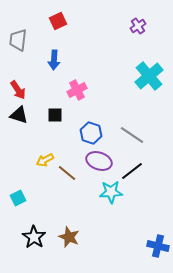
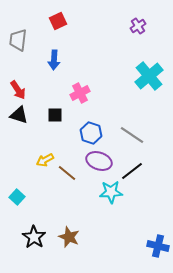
pink cross: moved 3 px right, 3 px down
cyan square: moved 1 px left, 1 px up; rotated 21 degrees counterclockwise
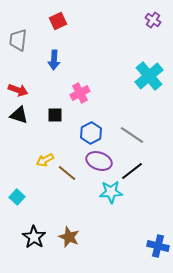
purple cross: moved 15 px right, 6 px up; rotated 21 degrees counterclockwise
red arrow: rotated 36 degrees counterclockwise
blue hexagon: rotated 15 degrees clockwise
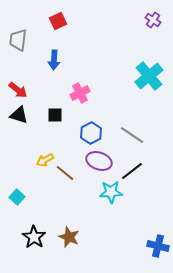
red arrow: rotated 18 degrees clockwise
brown line: moved 2 px left
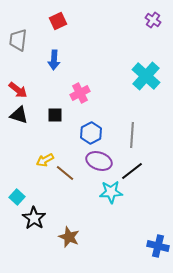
cyan cross: moved 3 px left; rotated 8 degrees counterclockwise
gray line: rotated 60 degrees clockwise
black star: moved 19 px up
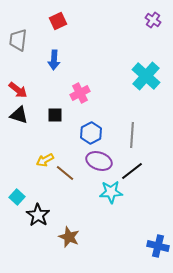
black star: moved 4 px right, 3 px up
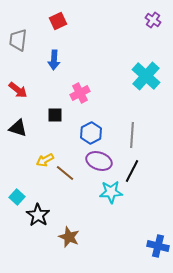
black triangle: moved 1 px left, 13 px down
black line: rotated 25 degrees counterclockwise
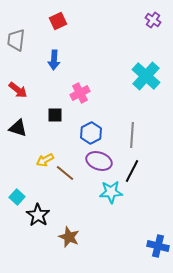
gray trapezoid: moved 2 px left
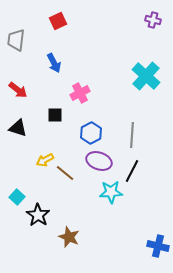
purple cross: rotated 21 degrees counterclockwise
blue arrow: moved 3 px down; rotated 30 degrees counterclockwise
